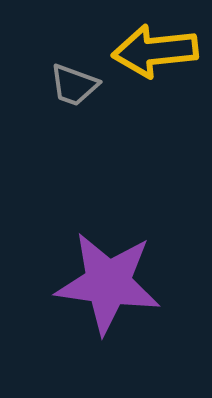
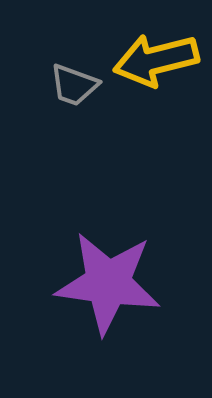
yellow arrow: moved 1 px right, 9 px down; rotated 8 degrees counterclockwise
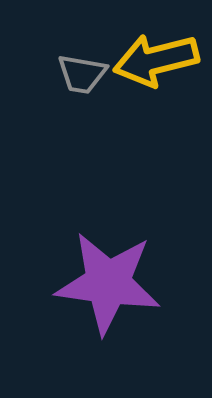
gray trapezoid: moved 8 px right, 11 px up; rotated 10 degrees counterclockwise
